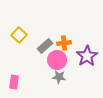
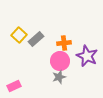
gray rectangle: moved 9 px left, 7 px up
purple star: rotated 15 degrees counterclockwise
pink circle: moved 3 px right, 1 px down
gray star: rotated 24 degrees counterclockwise
pink rectangle: moved 4 px down; rotated 56 degrees clockwise
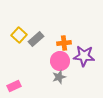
purple star: moved 3 px left; rotated 20 degrees counterclockwise
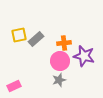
yellow square: rotated 35 degrees clockwise
purple star: rotated 10 degrees clockwise
gray star: moved 3 px down
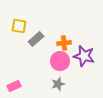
yellow square: moved 9 px up; rotated 21 degrees clockwise
gray star: moved 1 px left, 4 px down
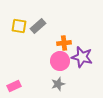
gray rectangle: moved 2 px right, 13 px up
purple star: moved 2 px left, 1 px down
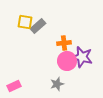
yellow square: moved 6 px right, 4 px up
pink circle: moved 7 px right
gray star: moved 1 px left
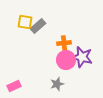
pink circle: moved 1 px left, 1 px up
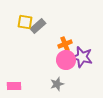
orange cross: moved 1 px right, 1 px down; rotated 16 degrees counterclockwise
pink rectangle: rotated 24 degrees clockwise
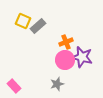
yellow square: moved 2 px left, 1 px up; rotated 14 degrees clockwise
orange cross: moved 1 px right, 2 px up
pink circle: moved 1 px left
pink rectangle: rotated 48 degrees clockwise
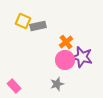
gray rectangle: rotated 28 degrees clockwise
orange cross: rotated 16 degrees counterclockwise
